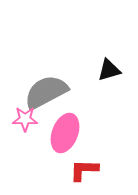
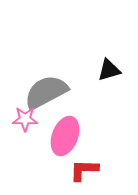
pink ellipse: moved 3 px down
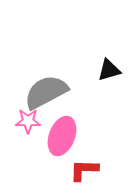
pink star: moved 3 px right, 2 px down
pink ellipse: moved 3 px left
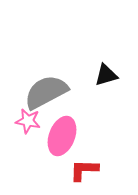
black triangle: moved 3 px left, 5 px down
pink star: rotated 10 degrees clockwise
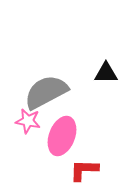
black triangle: moved 2 px up; rotated 15 degrees clockwise
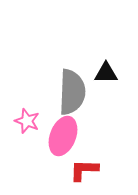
gray semicircle: moved 26 px right; rotated 120 degrees clockwise
pink star: moved 1 px left; rotated 10 degrees clockwise
pink ellipse: moved 1 px right
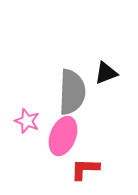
black triangle: rotated 20 degrees counterclockwise
red L-shape: moved 1 px right, 1 px up
